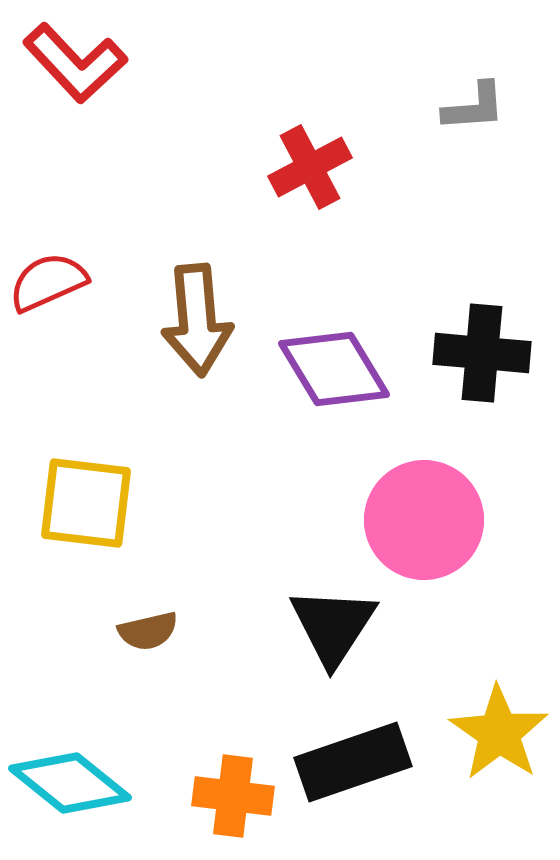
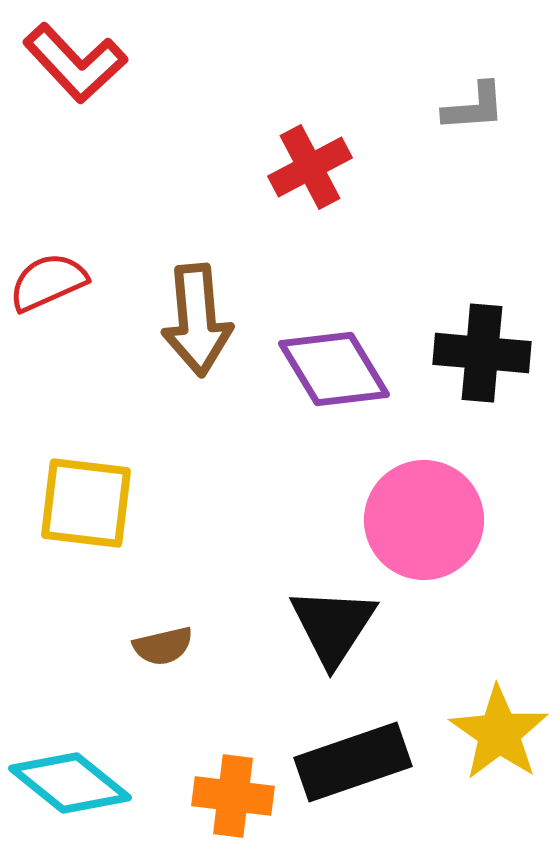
brown semicircle: moved 15 px right, 15 px down
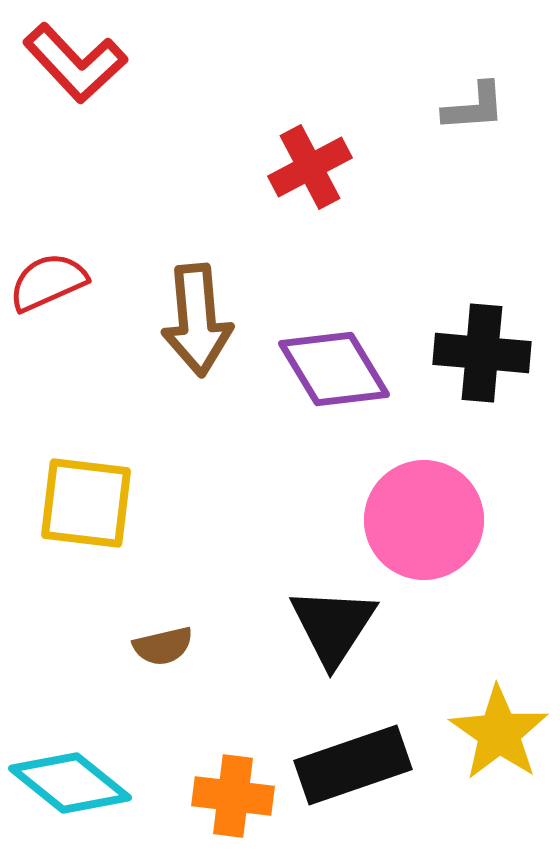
black rectangle: moved 3 px down
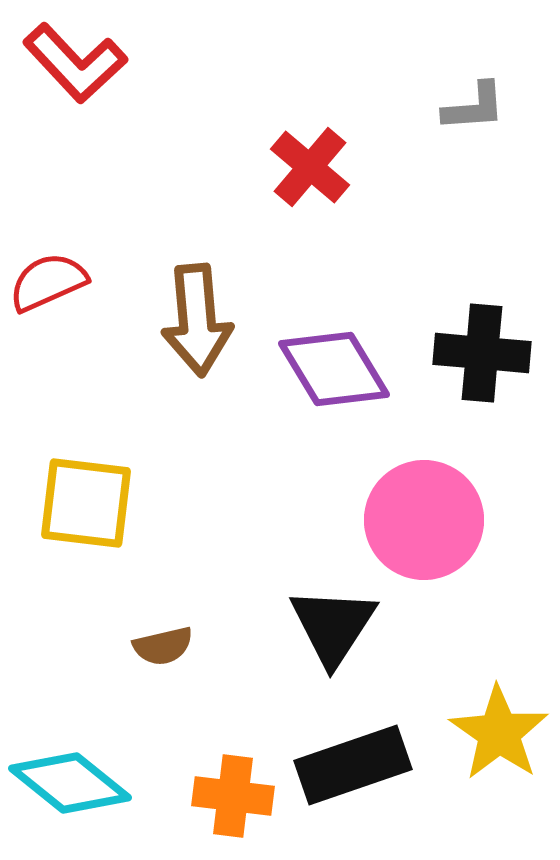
red cross: rotated 22 degrees counterclockwise
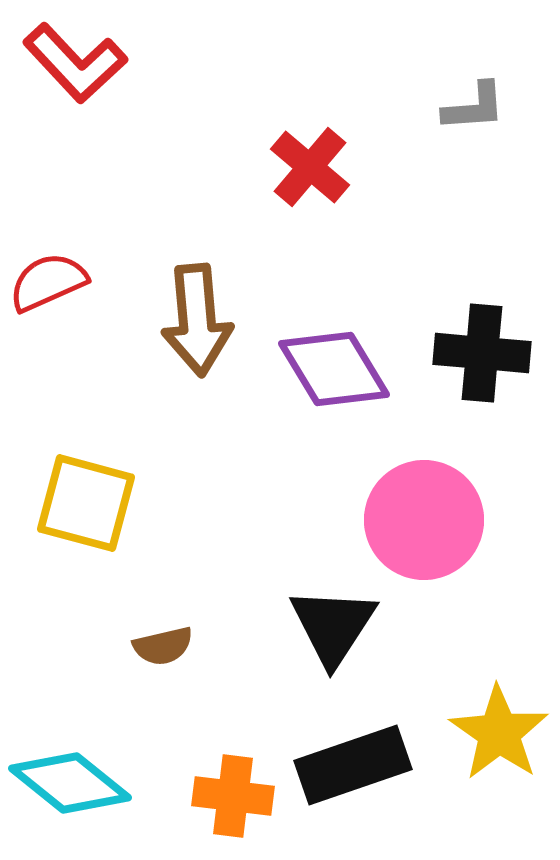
yellow square: rotated 8 degrees clockwise
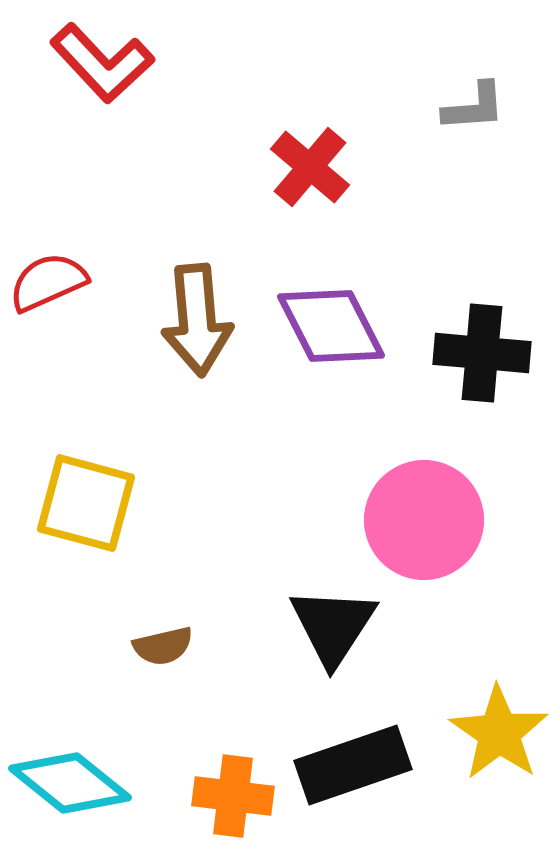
red L-shape: moved 27 px right
purple diamond: moved 3 px left, 43 px up; rotated 4 degrees clockwise
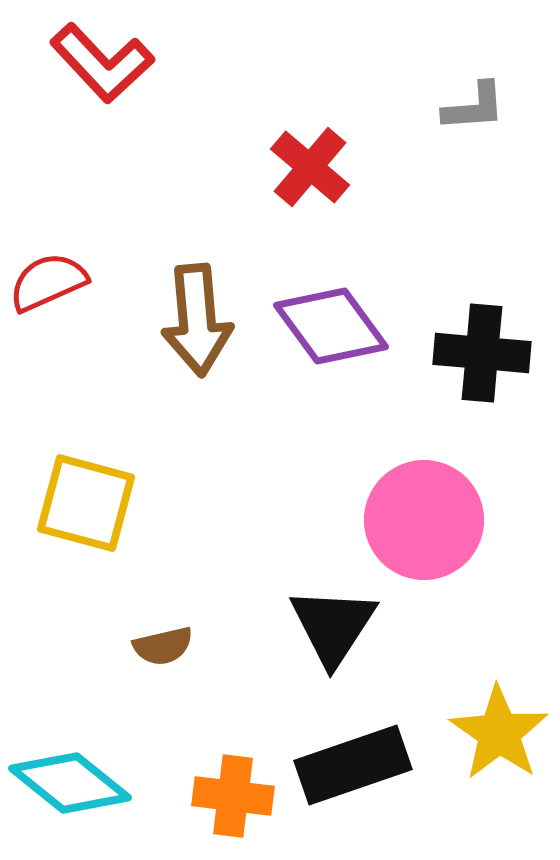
purple diamond: rotated 9 degrees counterclockwise
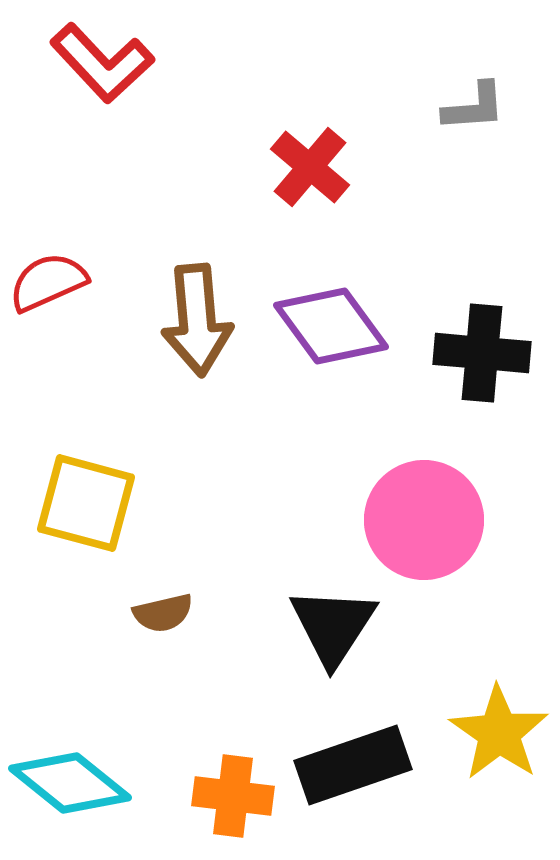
brown semicircle: moved 33 px up
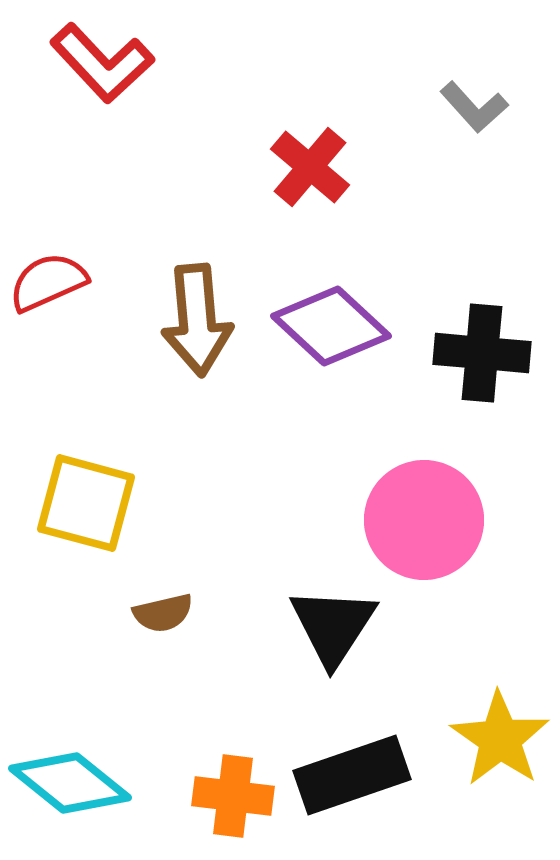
gray L-shape: rotated 52 degrees clockwise
purple diamond: rotated 11 degrees counterclockwise
yellow star: moved 1 px right, 6 px down
black rectangle: moved 1 px left, 10 px down
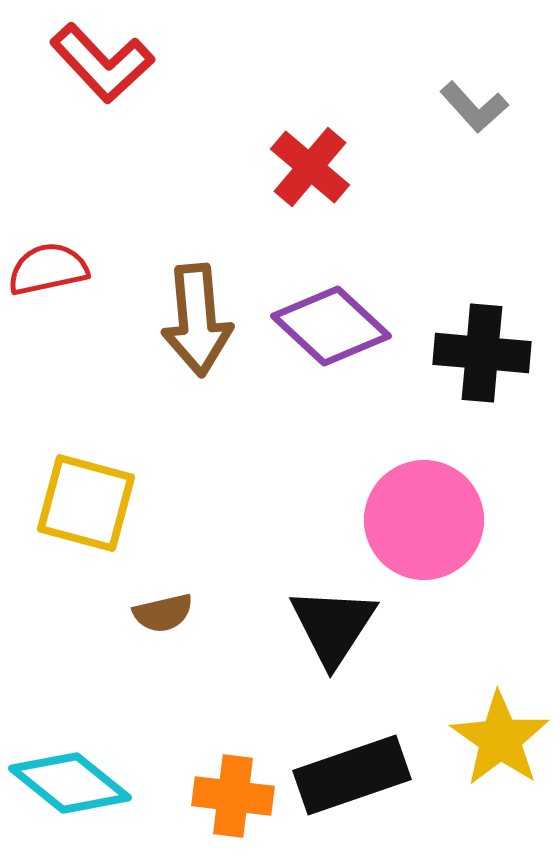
red semicircle: moved 13 px up; rotated 12 degrees clockwise
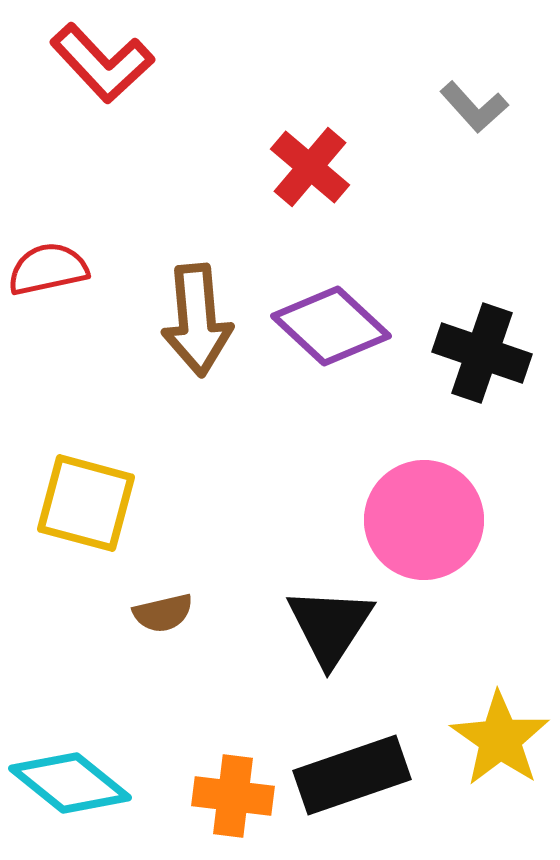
black cross: rotated 14 degrees clockwise
black triangle: moved 3 px left
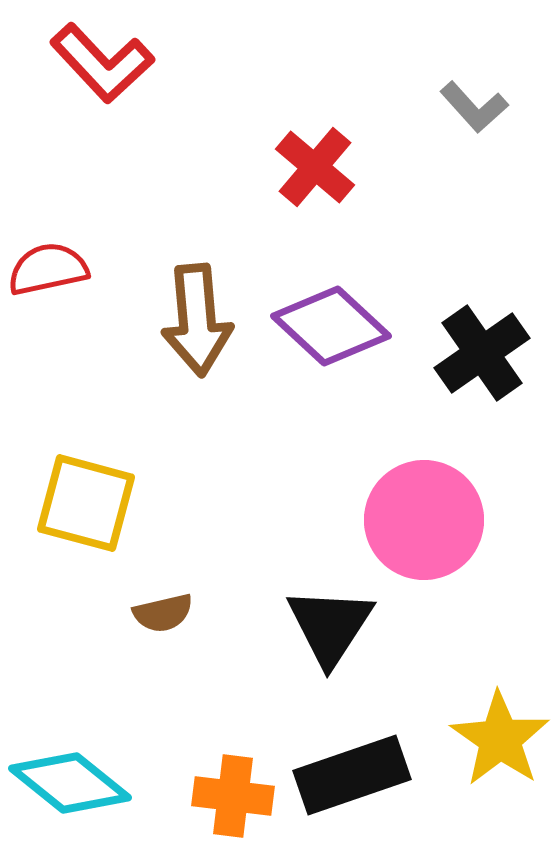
red cross: moved 5 px right
black cross: rotated 36 degrees clockwise
